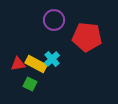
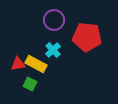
cyan cross: moved 1 px right, 9 px up
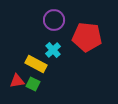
red triangle: moved 1 px left, 17 px down
green square: moved 3 px right
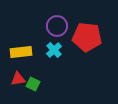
purple circle: moved 3 px right, 6 px down
cyan cross: moved 1 px right
yellow rectangle: moved 15 px left, 12 px up; rotated 35 degrees counterclockwise
red triangle: moved 1 px right, 2 px up
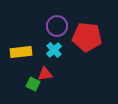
red triangle: moved 27 px right, 5 px up
